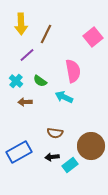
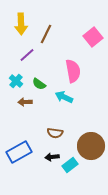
green semicircle: moved 1 px left, 3 px down
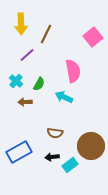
green semicircle: rotated 96 degrees counterclockwise
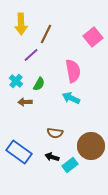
purple line: moved 4 px right
cyan arrow: moved 7 px right, 1 px down
blue rectangle: rotated 65 degrees clockwise
black arrow: rotated 24 degrees clockwise
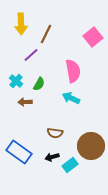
black arrow: rotated 32 degrees counterclockwise
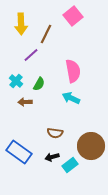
pink square: moved 20 px left, 21 px up
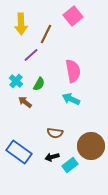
cyan arrow: moved 1 px down
brown arrow: rotated 40 degrees clockwise
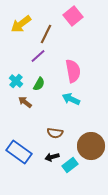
yellow arrow: rotated 55 degrees clockwise
purple line: moved 7 px right, 1 px down
